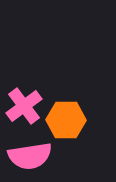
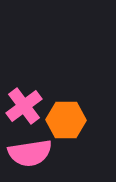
pink semicircle: moved 3 px up
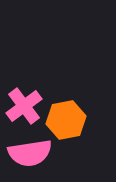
orange hexagon: rotated 12 degrees counterclockwise
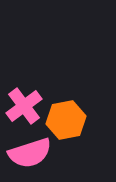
pink semicircle: rotated 9 degrees counterclockwise
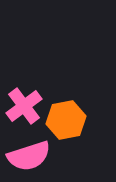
pink semicircle: moved 1 px left, 3 px down
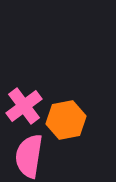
pink semicircle: rotated 117 degrees clockwise
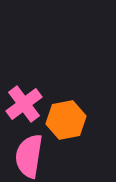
pink cross: moved 2 px up
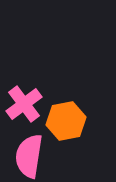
orange hexagon: moved 1 px down
